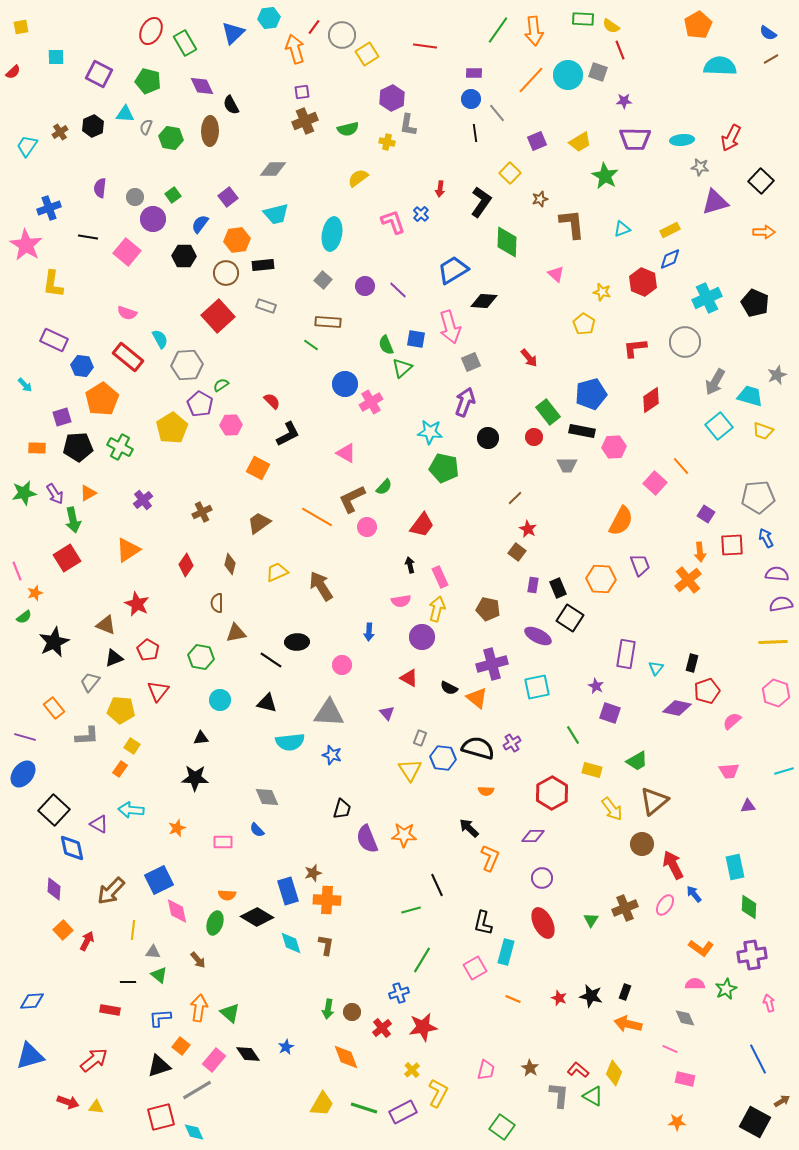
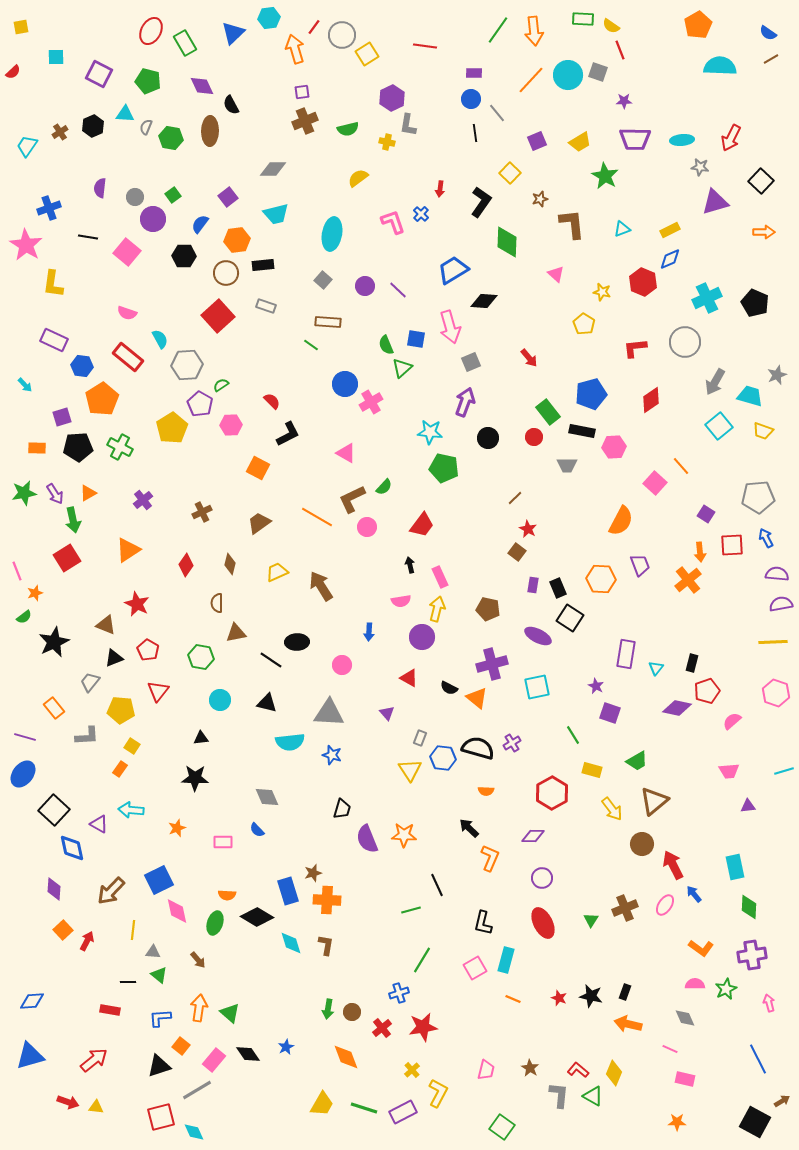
cyan rectangle at (506, 952): moved 8 px down
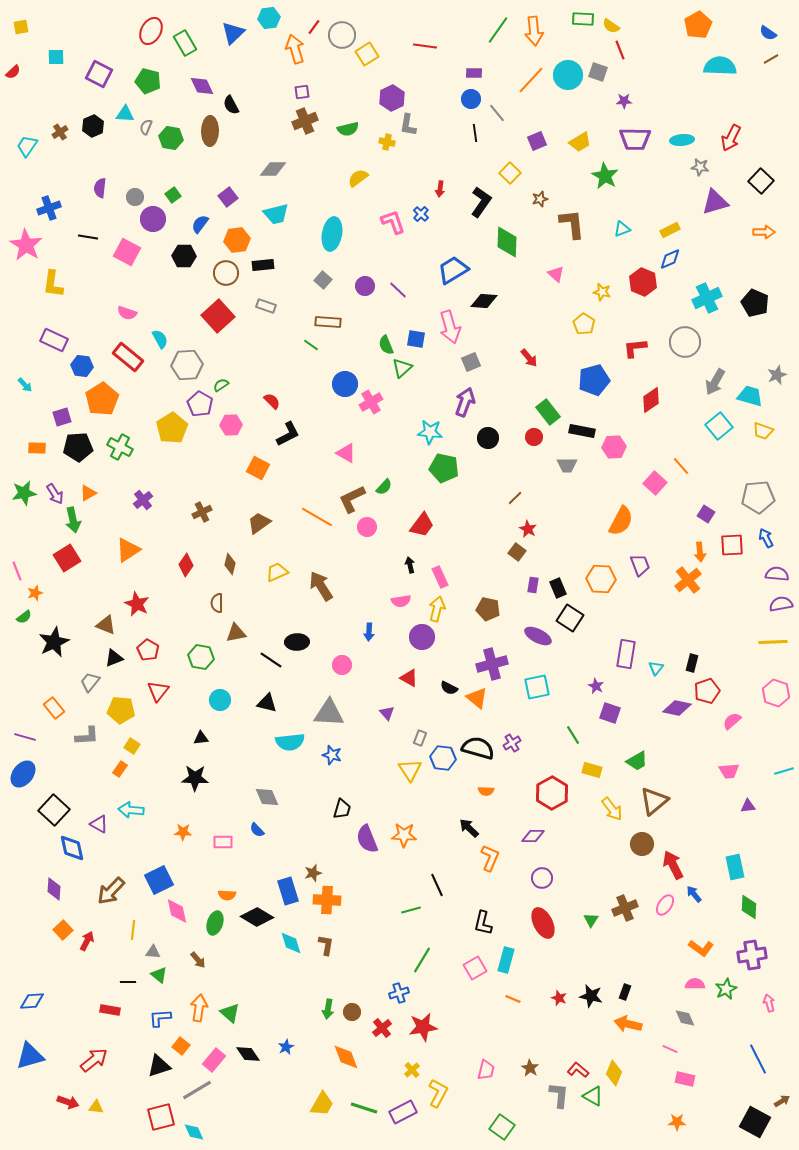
pink square at (127, 252): rotated 12 degrees counterclockwise
blue pentagon at (591, 394): moved 3 px right, 14 px up
orange star at (177, 828): moved 6 px right, 4 px down; rotated 24 degrees clockwise
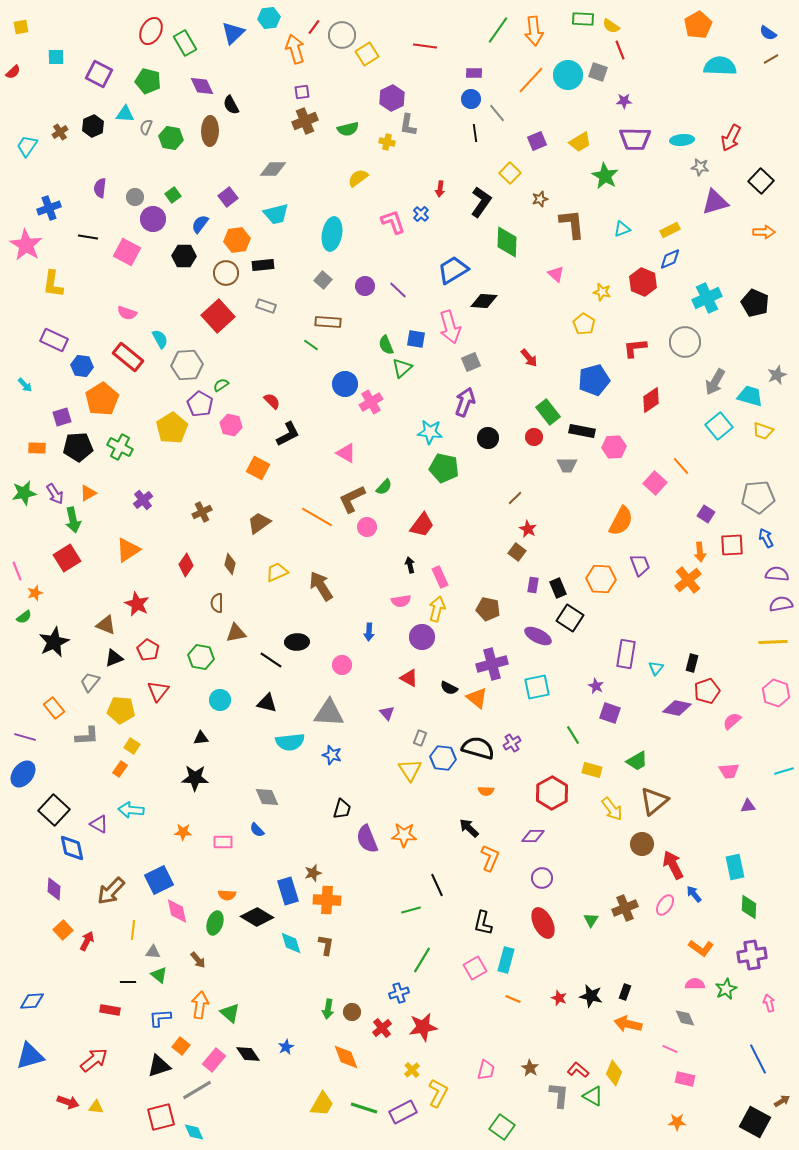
pink hexagon at (231, 425): rotated 15 degrees clockwise
orange arrow at (199, 1008): moved 1 px right, 3 px up
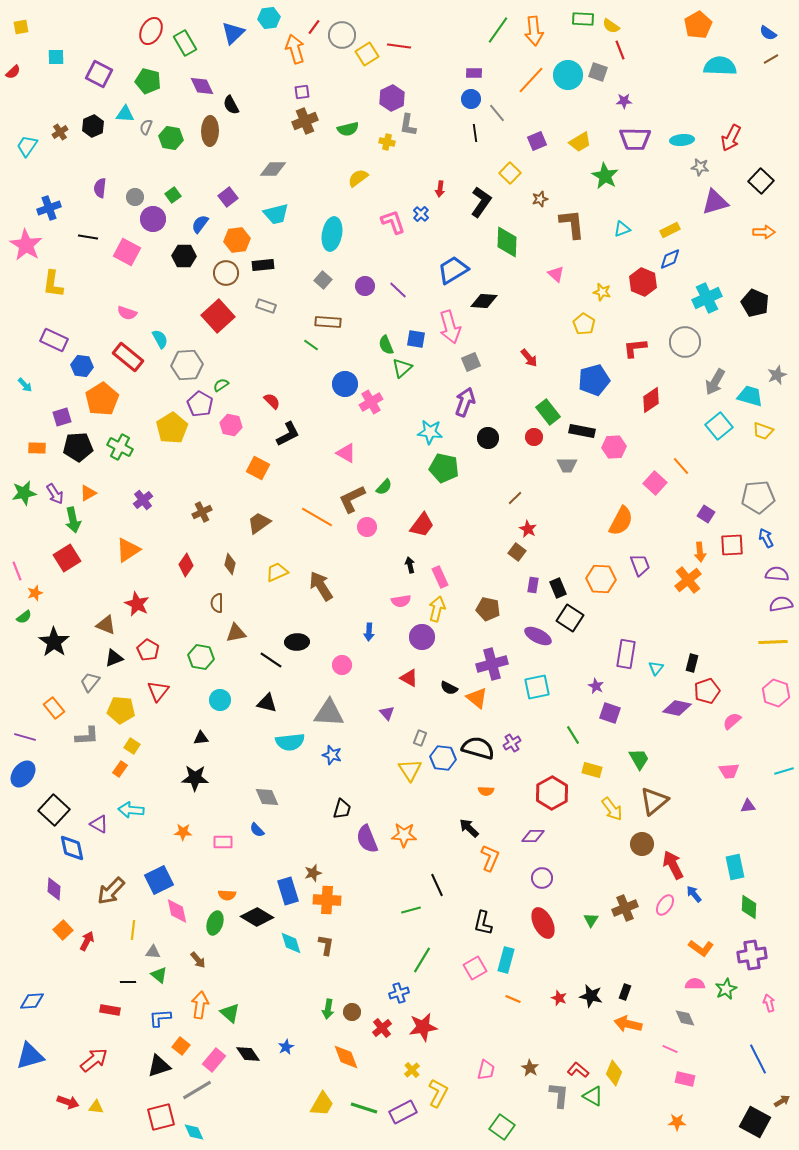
red line at (425, 46): moved 26 px left
black star at (54, 642): rotated 12 degrees counterclockwise
green trapezoid at (637, 761): moved 2 px right, 2 px up; rotated 90 degrees counterclockwise
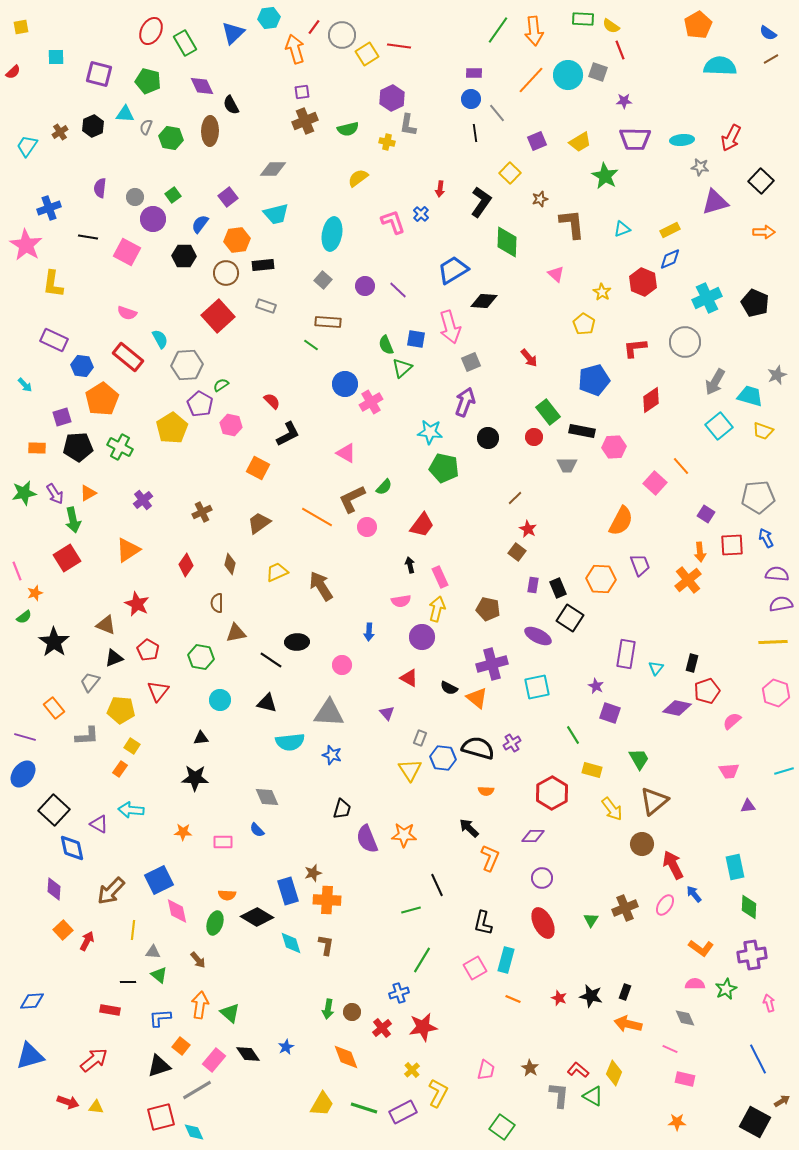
purple square at (99, 74): rotated 12 degrees counterclockwise
yellow star at (602, 292): rotated 18 degrees clockwise
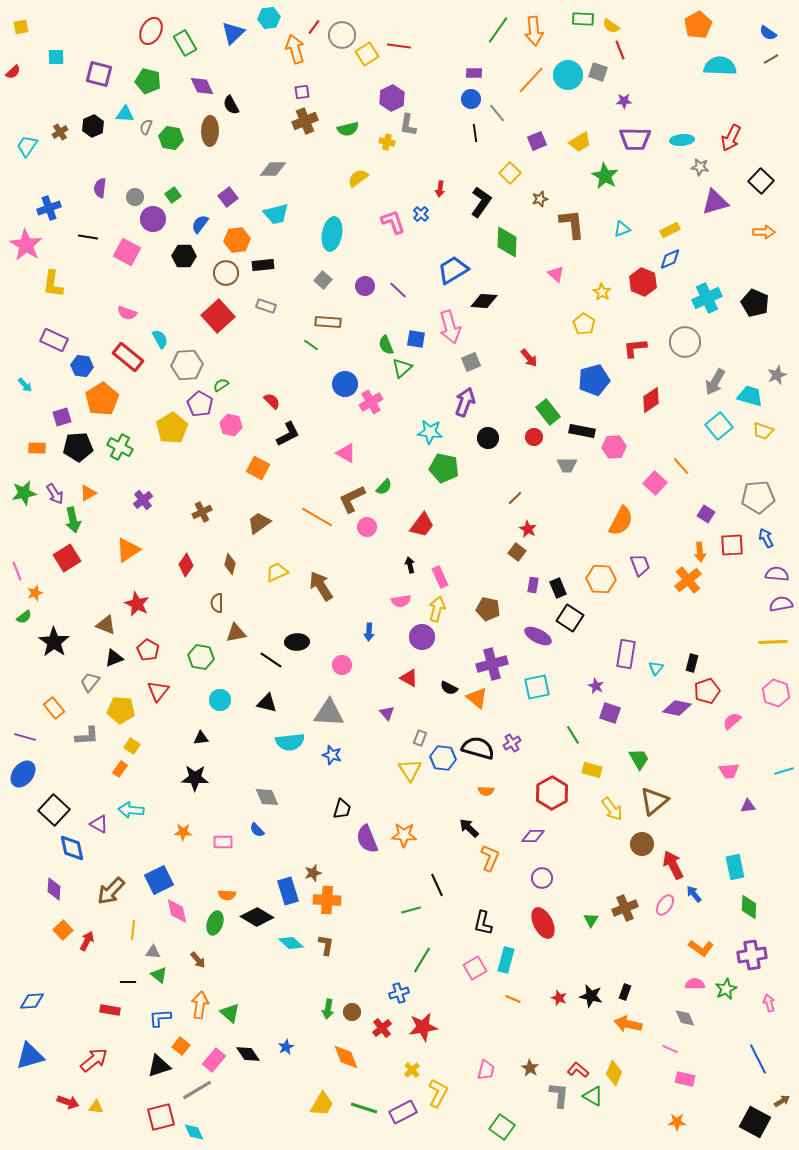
cyan diamond at (291, 943): rotated 30 degrees counterclockwise
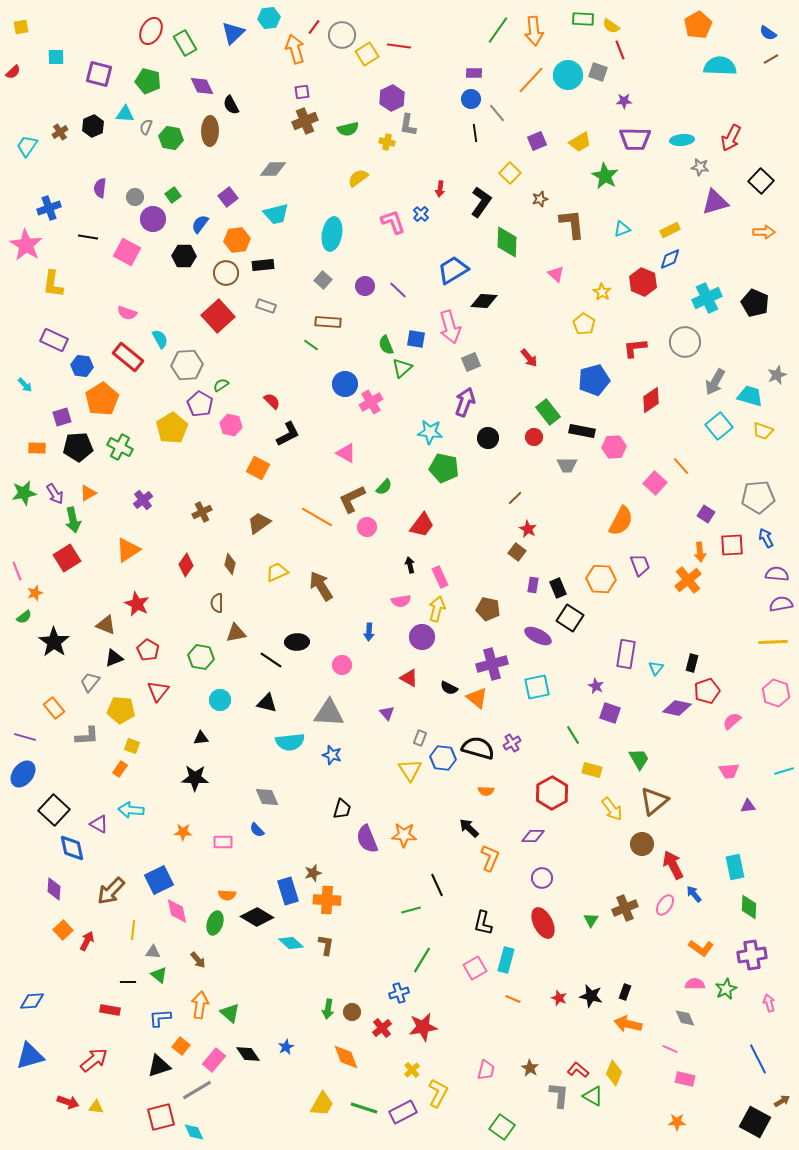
yellow square at (132, 746): rotated 14 degrees counterclockwise
